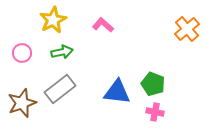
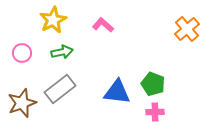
pink cross: rotated 12 degrees counterclockwise
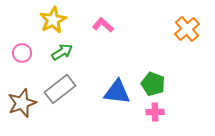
green arrow: rotated 20 degrees counterclockwise
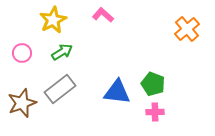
pink L-shape: moved 10 px up
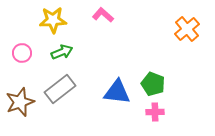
yellow star: rotated 24 degrees clockwise
green arrow: rotated 10 degrees clockwise
brown star: moved 2 px left, 1 px up
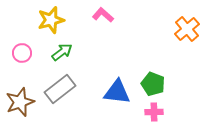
yellow star: moved 2 px left; rotated 12 degrees counterclockwise
green arrow: rotated 15 degrees counterclockwise
pink cross: moved 1 px left
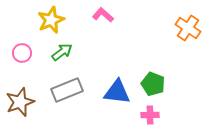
yellow star: rotated 8 degrees counterclockwise
orange cross: moved 1 px right, 1 px up; rotated 15 degrees counterclockwise
gray rectangle: moved 7 px right, 1 px down; rotated 16 degrees clockwise
pink cross: moved 4 px left, 3 px down
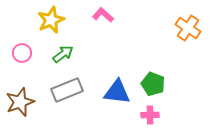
green arrow: moved 1 px right, 2 px down
